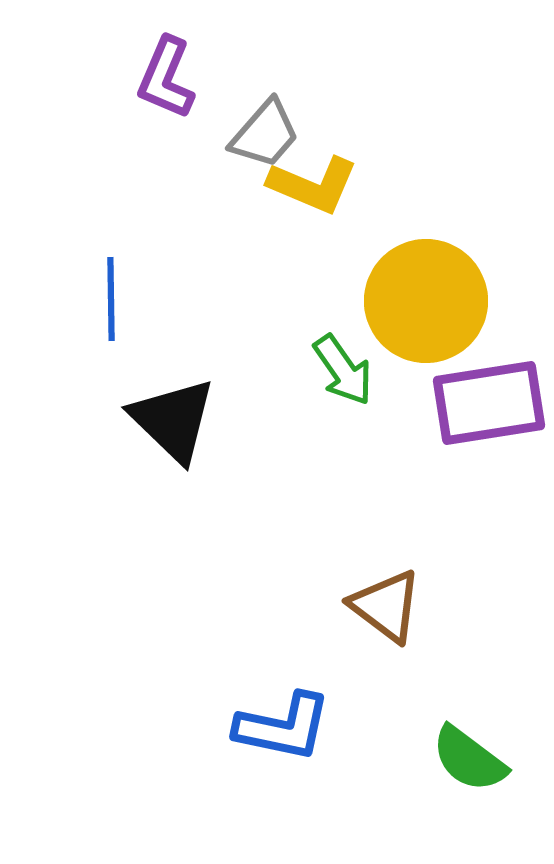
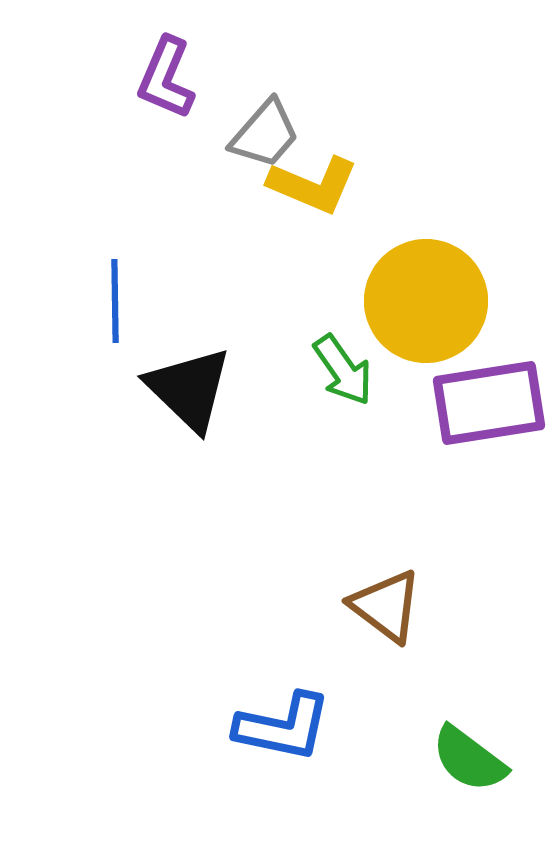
blue line: moved 4 px right, 2 px down
black triangle: moved 16 px right, 31 px up
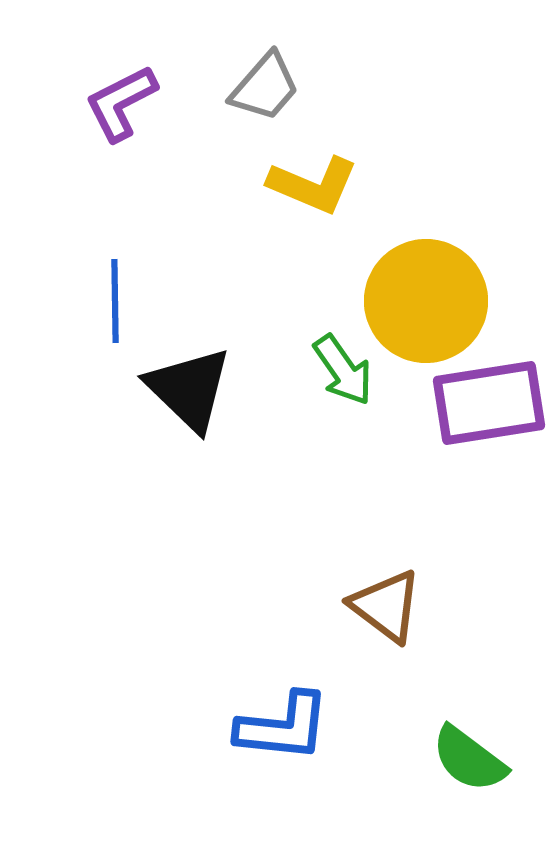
purple L-shape: moved 45 px left, 25 px down; rotated 40 degrees clockwise
gray trapezoid: moved 47 px up
blue L-shape: rotated 6 degrees counterclockwise
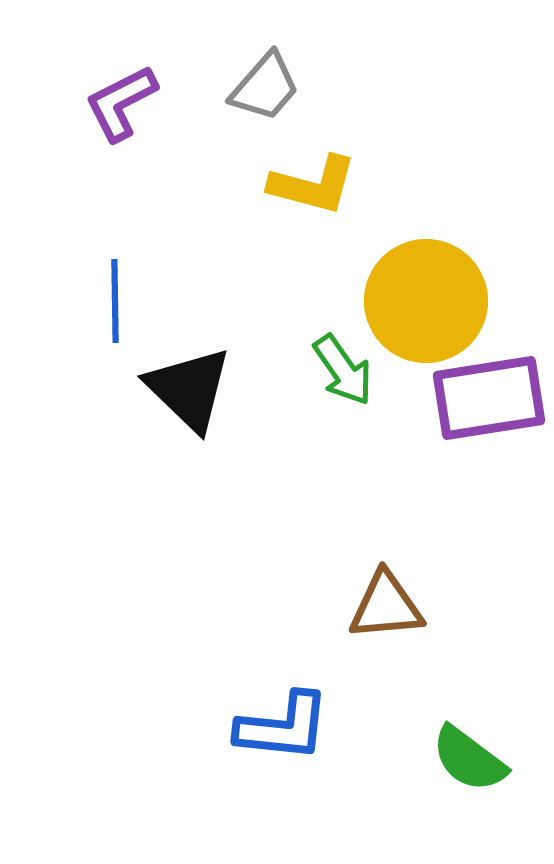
yellow L-shape: rotated 8 degrees counterclockwise
purple rectangle: moved 5 px up
brown triangle: rotated 42 degrees counterclockwise
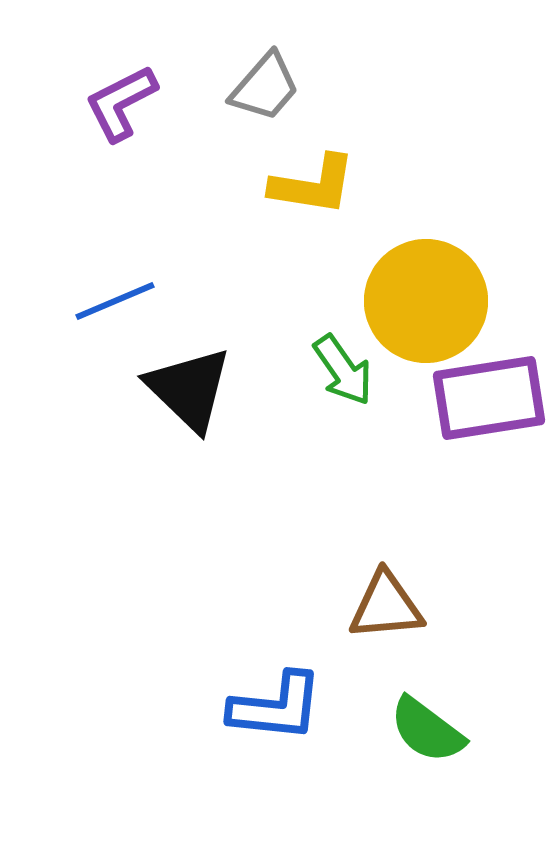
yellow L-shape: rotated 6 degrees counterclockwise
blue line: rotated 68 degrees clockwise
blue L-shape: moved 7 px left, 20 px up
green semicircle: moved 42 px left, 29 px up
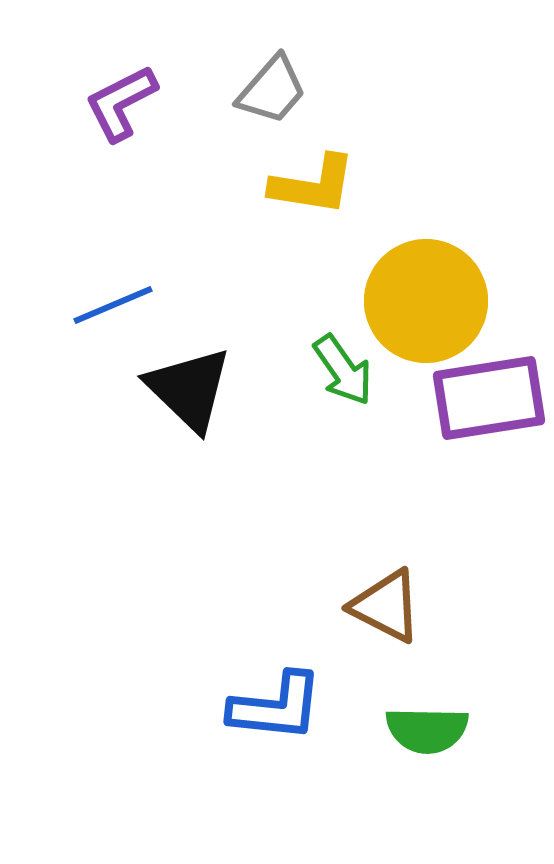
gray trapezoid: moved 7 px right, 3 px down
blue line: moved 2 px left, 4 px down
brown triangle: rotated 32 degrees clockwise
green semicircle: rotated 36 degrees counterclockwise
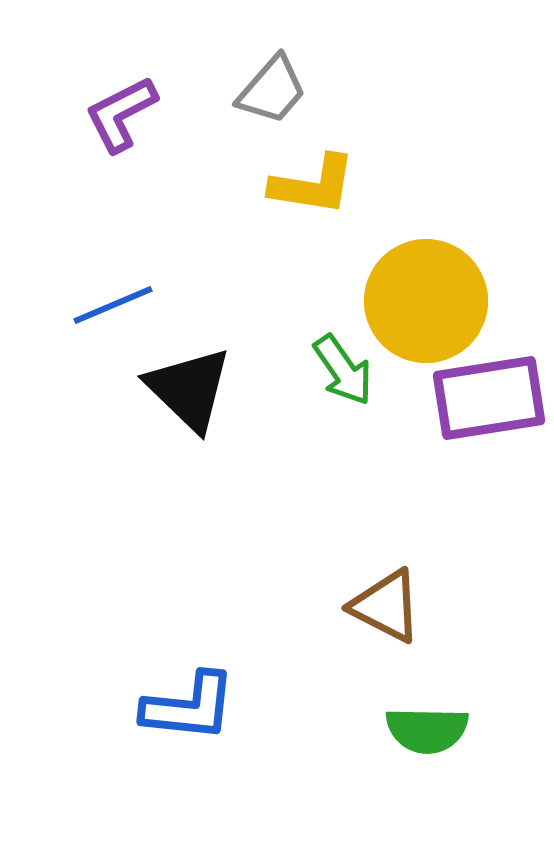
purple L-shape: moved 11 px down
blue L-shape: moved 87 px left
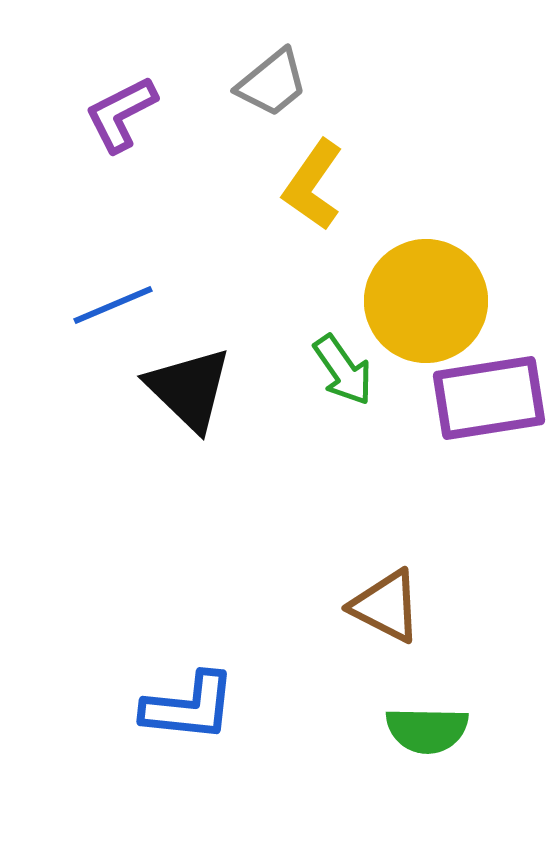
gray trapezoid: moved 7 px up; rotated 10 degrees clockwise
yellow L-shape: rotated 116 degrees clockwise
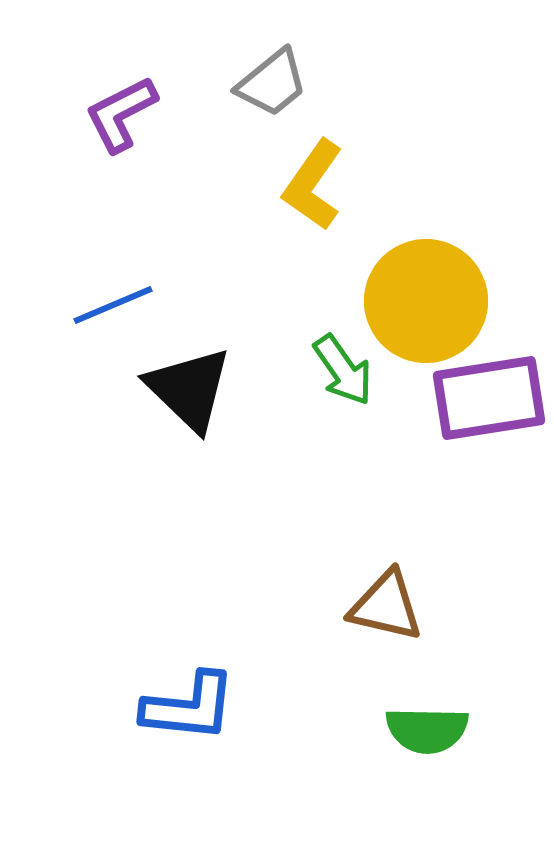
brown triangle: rotated 14 degrees counterclockwise
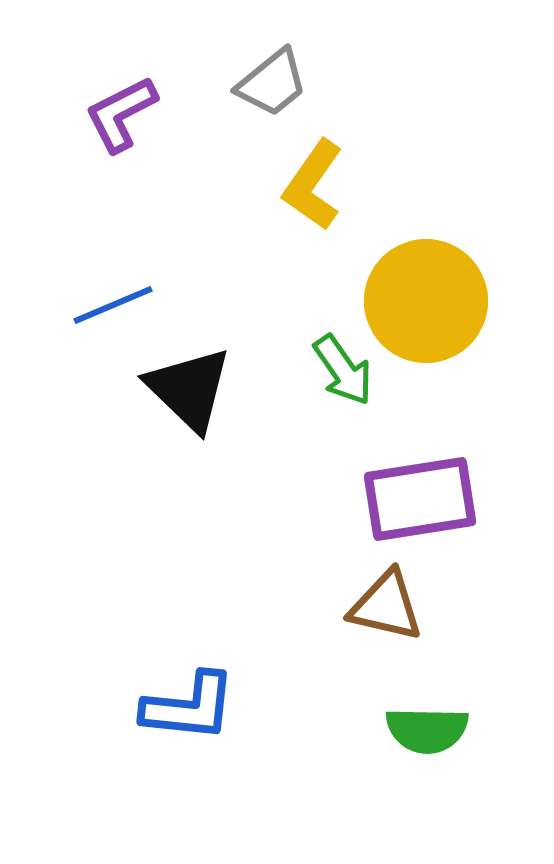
purple rectangle: moved 69 px left, 101 px down
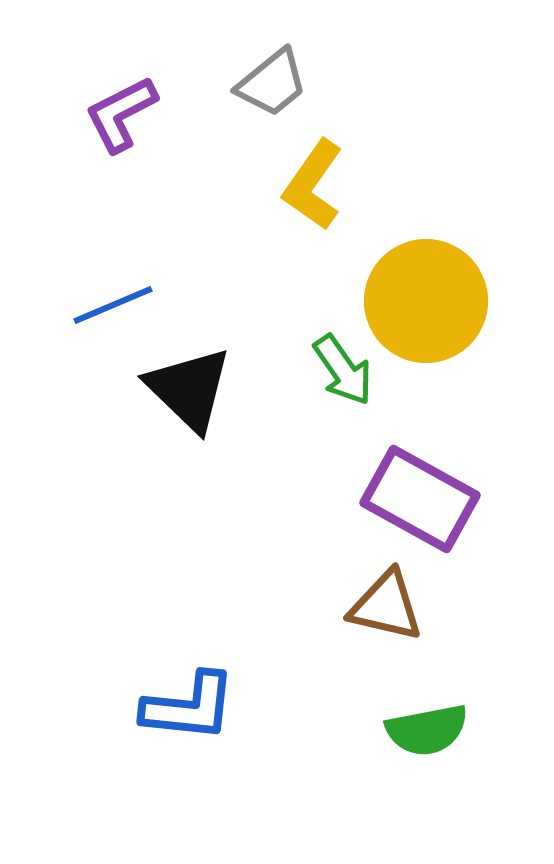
purple rectangle: rotated 38 degrees clockwise
green semicircle: rotated 12 degrees counterclockwise
